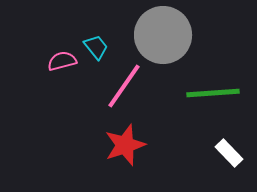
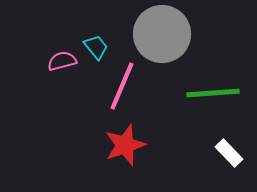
gray circle: moved 1 px left, 1 px up
pink line: moved 2 px left; rotated 12 degrees counterclockwise
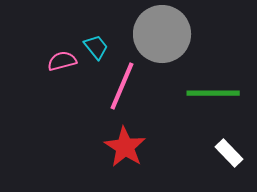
green line: rotated 4 degrees clockwise
red star: moved 2 px down; rotated 21 degrees counterclockwise
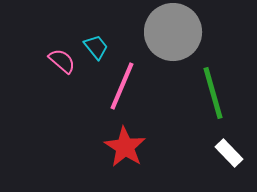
gray circle: moved 11 px right, 2 px up
pink semicircle: rotated 56 degrees clockwise
green line: rotated 74 degrees clockwise
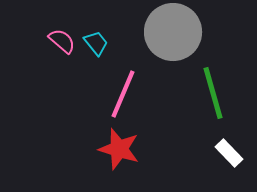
cyan trapezoid: moved 4 px up
pink semicircle: moved 20 px up
pink line: moved 1 px right, 8 px down
red star: moved 6 px left, 2 px down; rotated 15 degrees counterclockwise
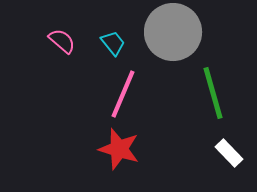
cyan trapezoid: moved 17 px right
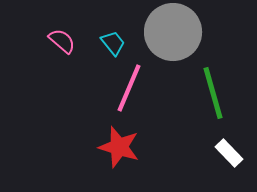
pink line: moved 6 px right, 6 px up
red star: moved 2 px up
